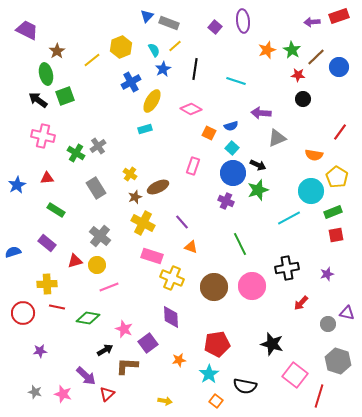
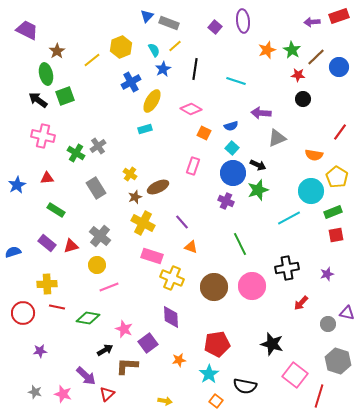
orange square at (209, 133): moved 5 px left
red triangle at (75, 261): moved 4 px left, 15 px up
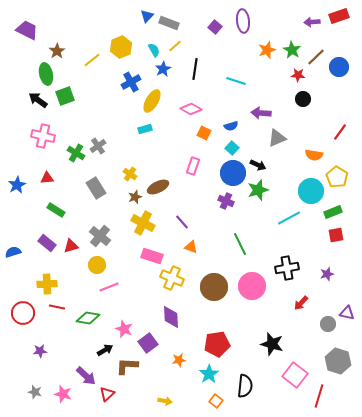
black semicircle at (245, 386): rotated 95 degrees counterclockwise
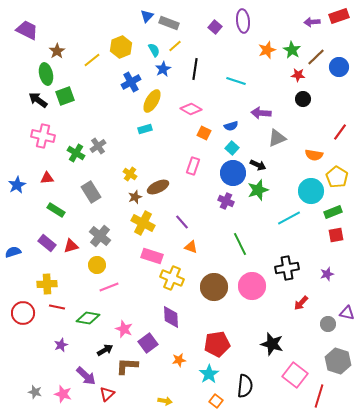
gray rectangle at (96, 188): moved 5 px left, 4 px down
purple star at (40, 351): moved 21 px right, 6 px up; rotated 16 degrees counterclockwise
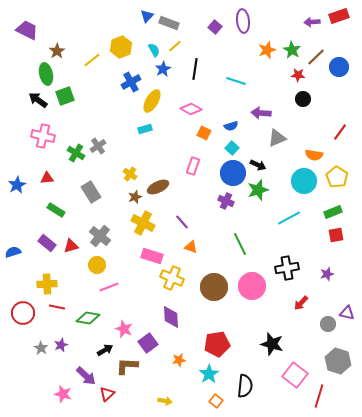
cyan circle at (311, 191): moved 7 px left, 10 px up
gray star at (35, 392): moved 6 px right, 44 px up; rotated 16 degrees clockwise
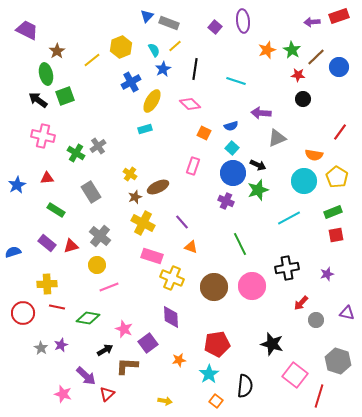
pink diamond at (191, 109): moved 1 px left, 5 px up; rotated 15 degrees clockwise
gray circle at (328, 324): moved 12 px left, 4 px up
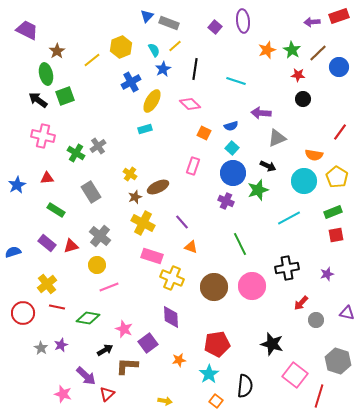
brown line at (316, 57): moved 2 px right, 4 px up
black arrow at (258, 165): moved 10 px right, 1 px down
yellow cross at (47, 284): rotated 36 degrees counterclockwise
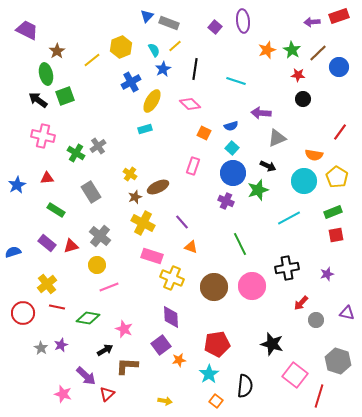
purple square at (148, 343): moved 13 px right, 2 px down
